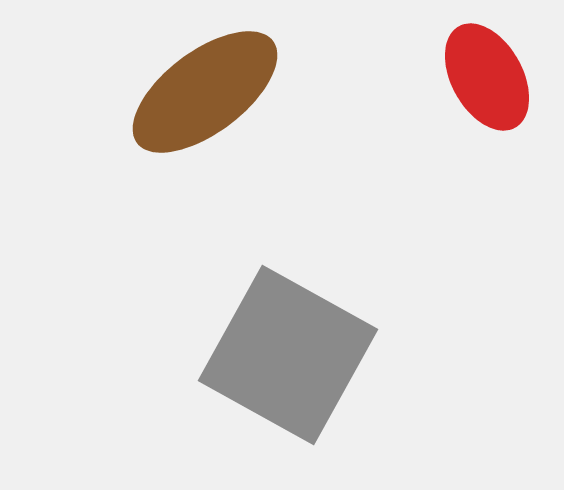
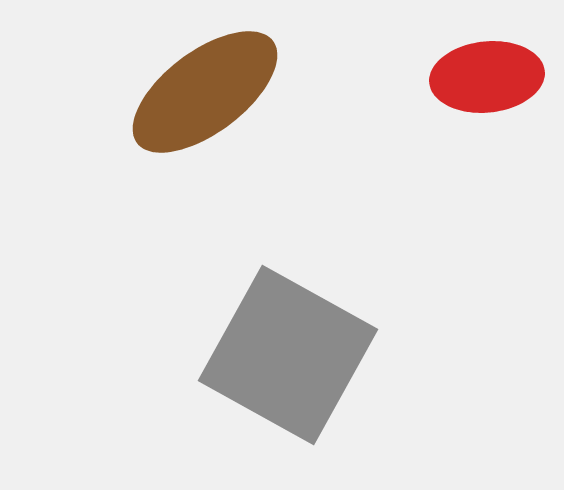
red ellipse: rotated 67 degrees counterclockwise
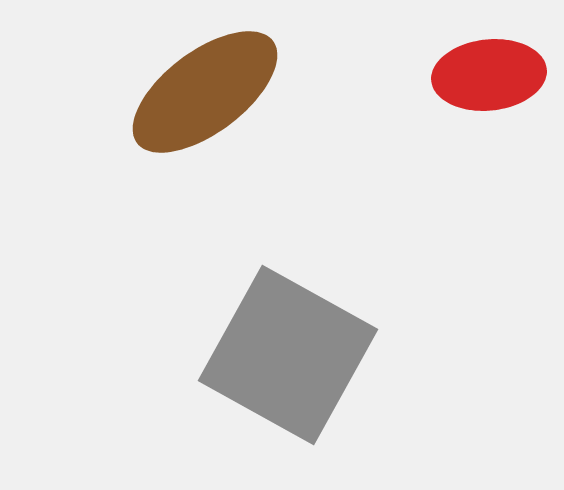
red ellipse: moved 2 px right, 2 px up
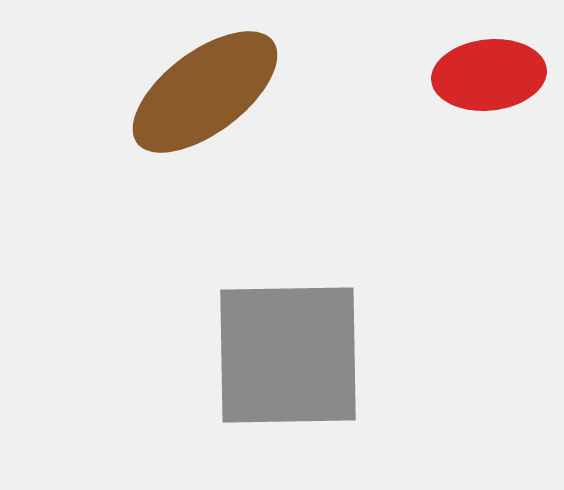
gray square: rotated 30 degrees counterclockwise
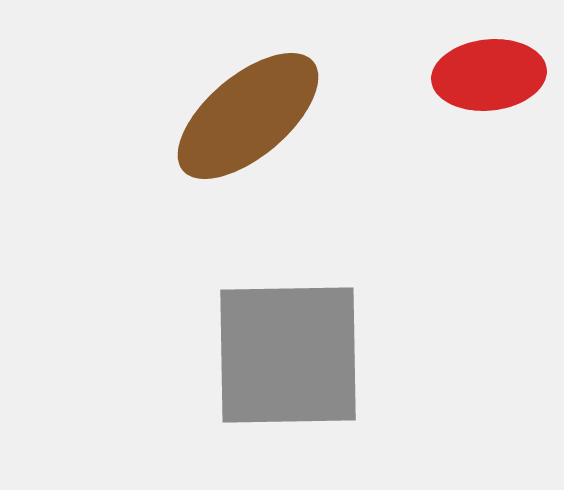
brown ellipse: moved 43 px right, 24 px down; rotated 3 degrees counterclockwise
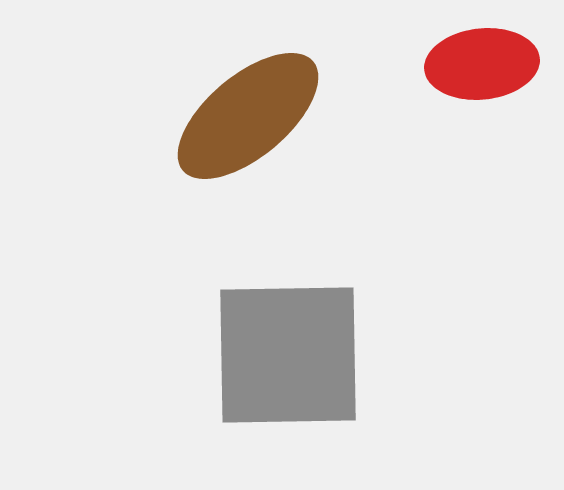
red ellipse: moved 7 px left, 11 px up
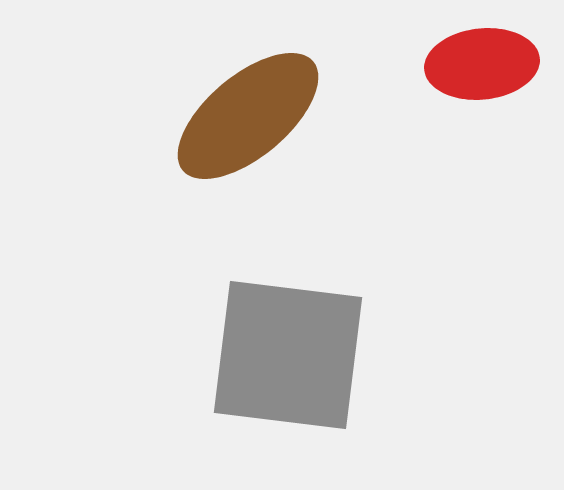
gray square: rotated 8 degrees clockwise
